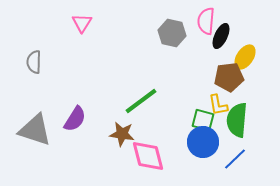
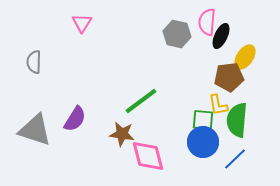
pink semicircle: moved 1 px right, 1 px down
gray hexagon: moved 5 px right, 1 px down
green square: rotated 10 degrees counterclockwise
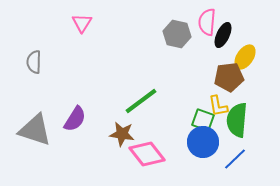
black ellipse: moved 2 px right, 1 px up
yellow L-shape: moved 1 px down
green square: rotated 15 degrees clockwise
pink diamond: moved 1 px left, 2 px up; rotated 24 degrees counterclockwise
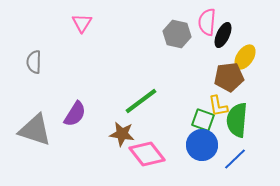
purple semicircle: moved 5 px up
blue circle: moved 1 px left, 3 px down
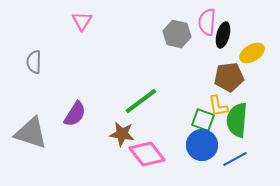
pink triangle: moved 2 px up
black ellipse: rotated 10 degrees counterclockwise
yellow ellipse: moved 7 px right, 4 px up; rotated 25 degrees clockwise
gray triangle: moved 4 px left, 3 px down
blue line: rotated 15 degrees clockwise
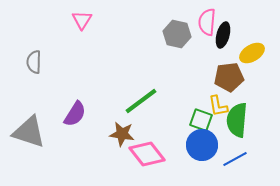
pink triangle: moved 1 px up
green square: moved 2 px left
gray triangle: moved 2 px left, 1 px up
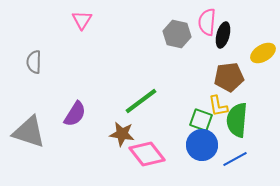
yellow ellipse: moved 11 px right
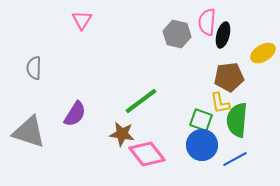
gray semicircle: moved 6 px down
yellow L-shape: moved 2 px right, 3 px up
